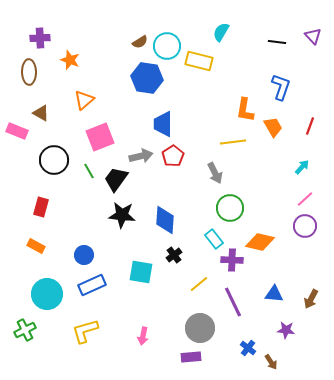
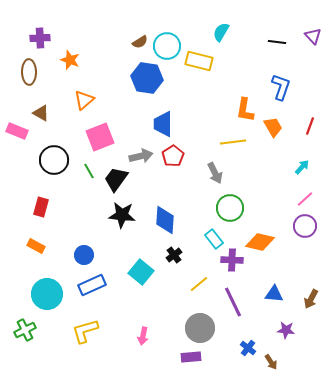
cyan square at (141, 272): rotated 30 degrees clockwise
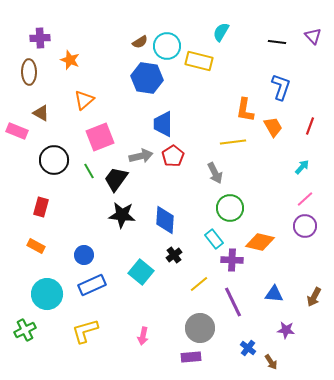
brown arrow at (311, 299): moved 3 px right, 2 px up
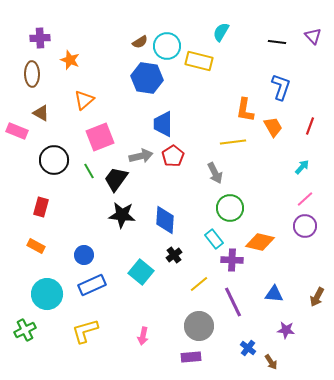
brown ellipse at (29, 72): moved 3 px right, 2 px down
brown arrow at (314, 297): moved 3 px right
gray circle at (200, 328): moved 1 px left, 2 px up
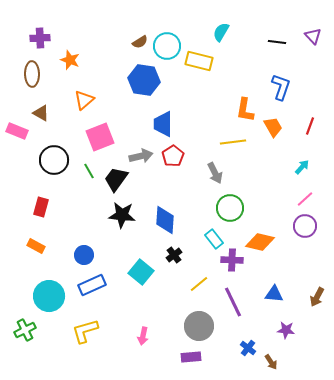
blue hexagon at (147, 78): moved 3 px left, 2 px down
cyan circle at (47, 294): moved 2 px right, 2 px down
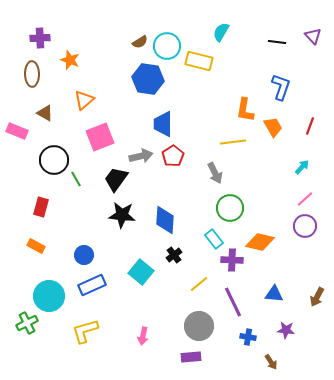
blue hexagon at (144, 80): moved 4 px right, 1 px up
brown triangle at (41, 113): moved 4 px right
green line at (89, 171): moved 13 px left, 8 px down
green cross at (25, 330): moved 2 px right, 7 px up
blue cross at (248, 348): moved 11 px up; rotated 28 degrees counterclockwise
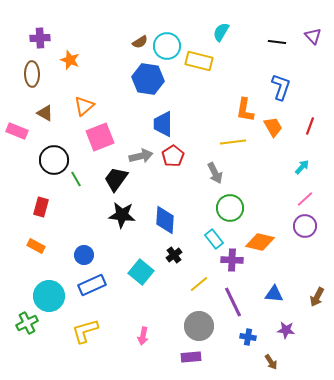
orange triangle at (84, 100): moved 6 px down
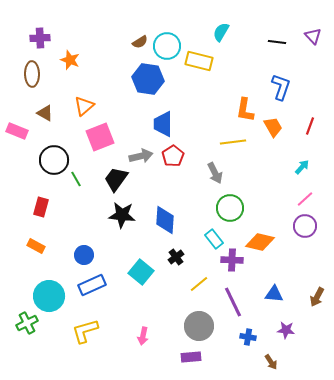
black cross at (174, 255): moved 2 px right, 2 px down
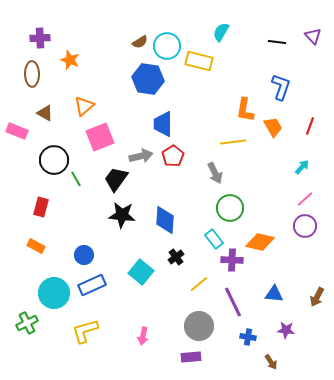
cyan circle at (49, 296): moved 5 px right, 3 px up
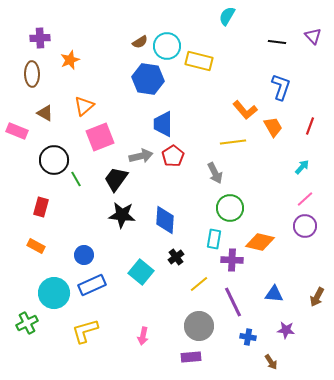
cyan semicircle at (221, 32): moved 6 px right, 16 px up
orange star at (70, 60): rotated 30 degrees clockwise
orange L-shape at (245, 110): rotated 50 degrees counterclockwise
cyan rectangle at (214, 239): rotated 48 degrees clockwise
